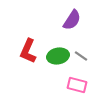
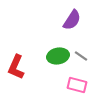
red L-shape: moved 12 px left, 16 px down
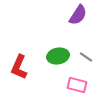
purple semicircle: moved 6 px right, 5 px up
gray line: moved 5 px right, 1 px down
red L-shape: moved 3 px right
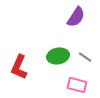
purple semicircle: moved 2 px left, 2 px down
gray line: moved 1 px left
